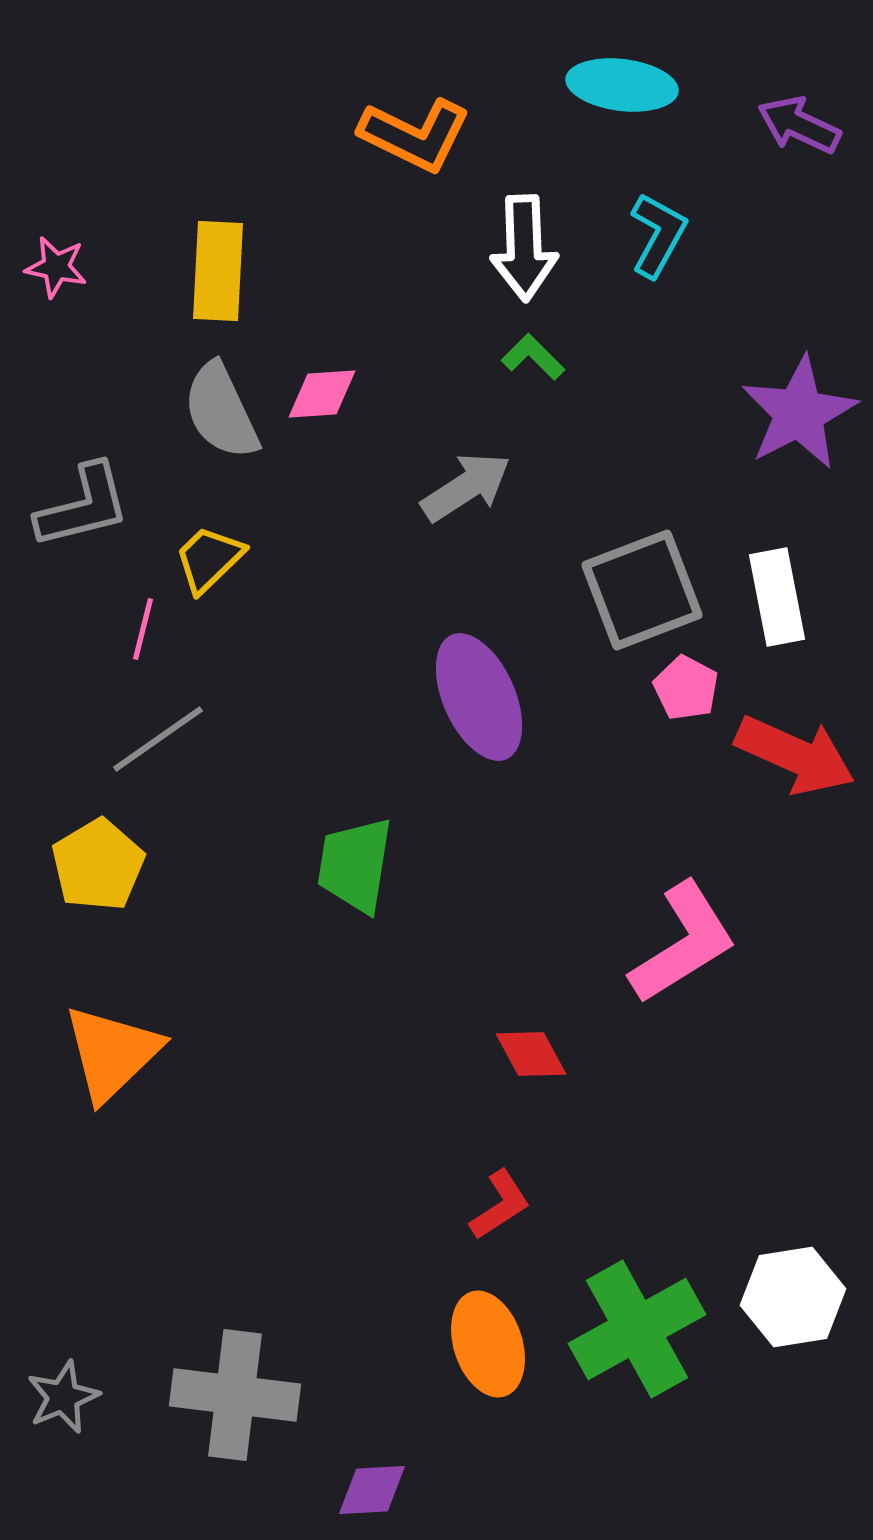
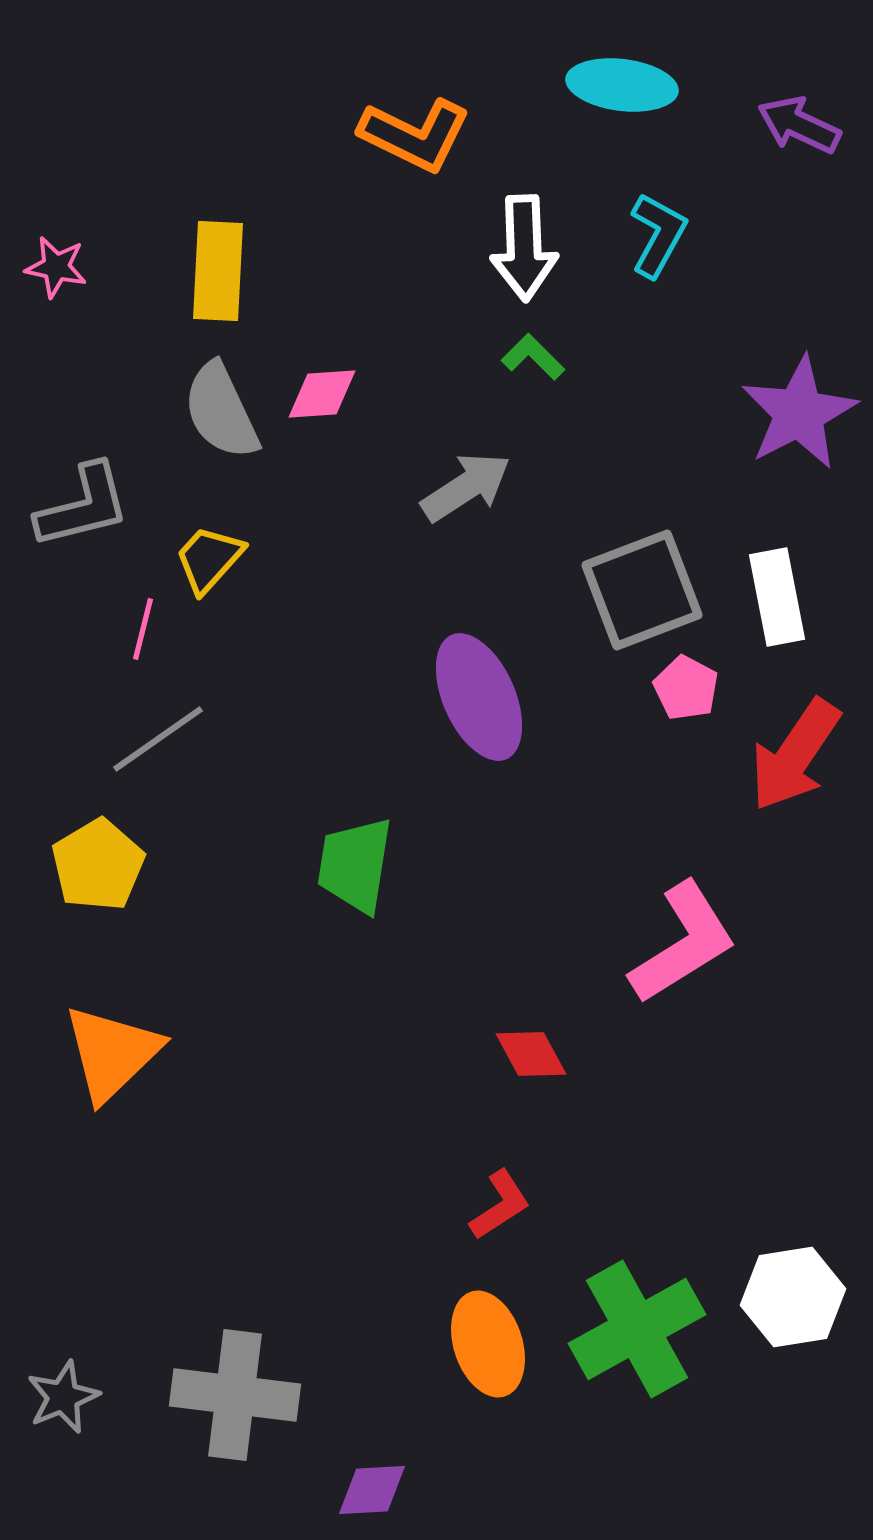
yellow trapezoid: rotated 4 degrees counterclockwise
red arrow: rotated 100 degrees clockwise
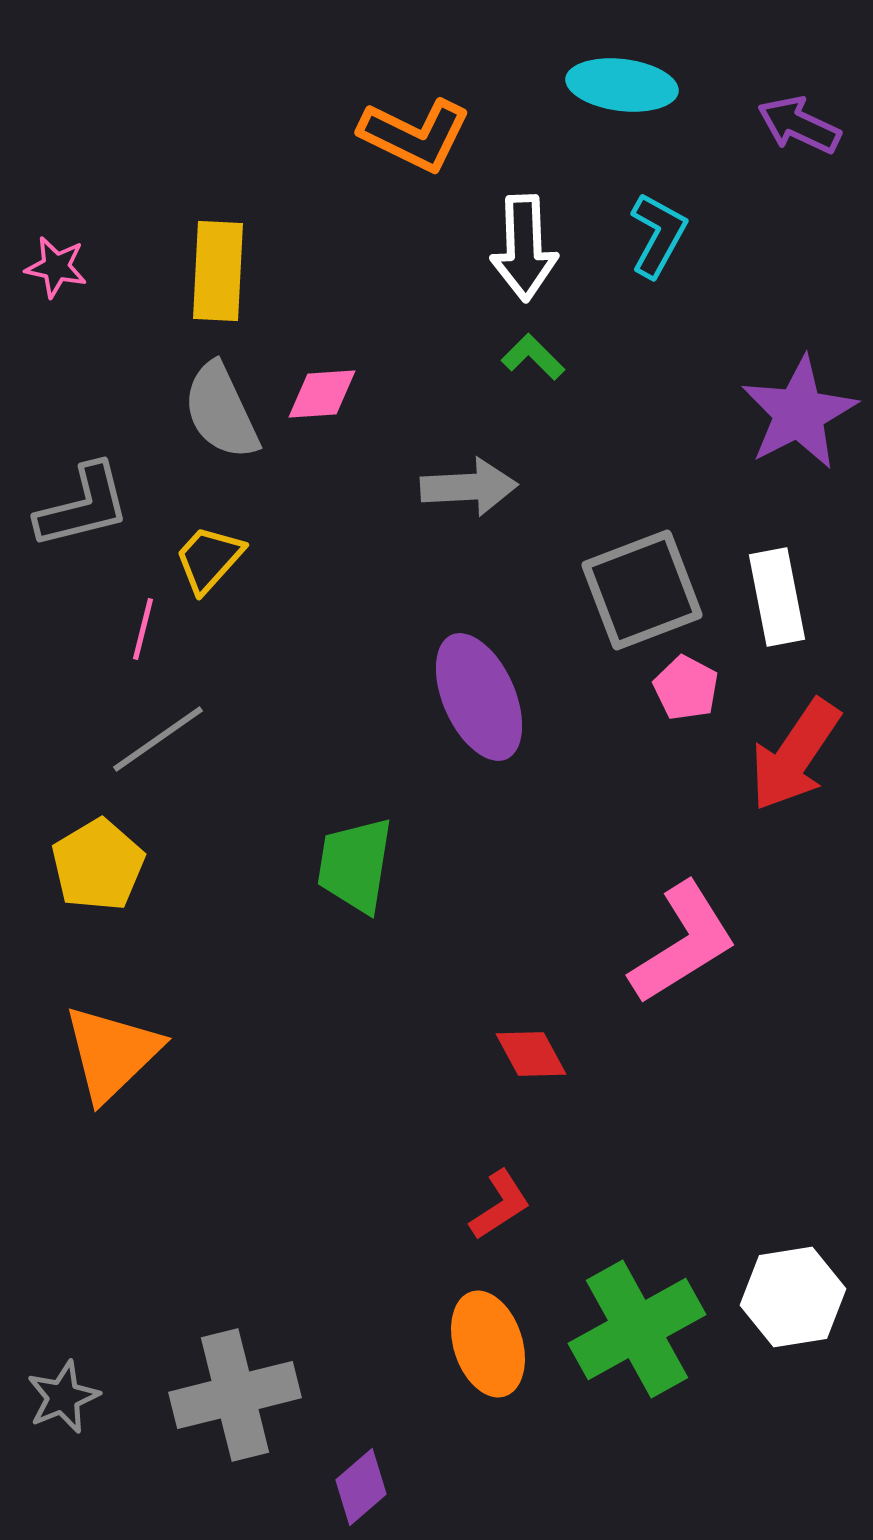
gray arrow: moved 3 px right; rotated 30 degrees clockwise
gray cross: rotated 21 degrees counterclockwise
purple diamond: moved 11 px left, 3 px up; rotated 38 degrees counterclockwise
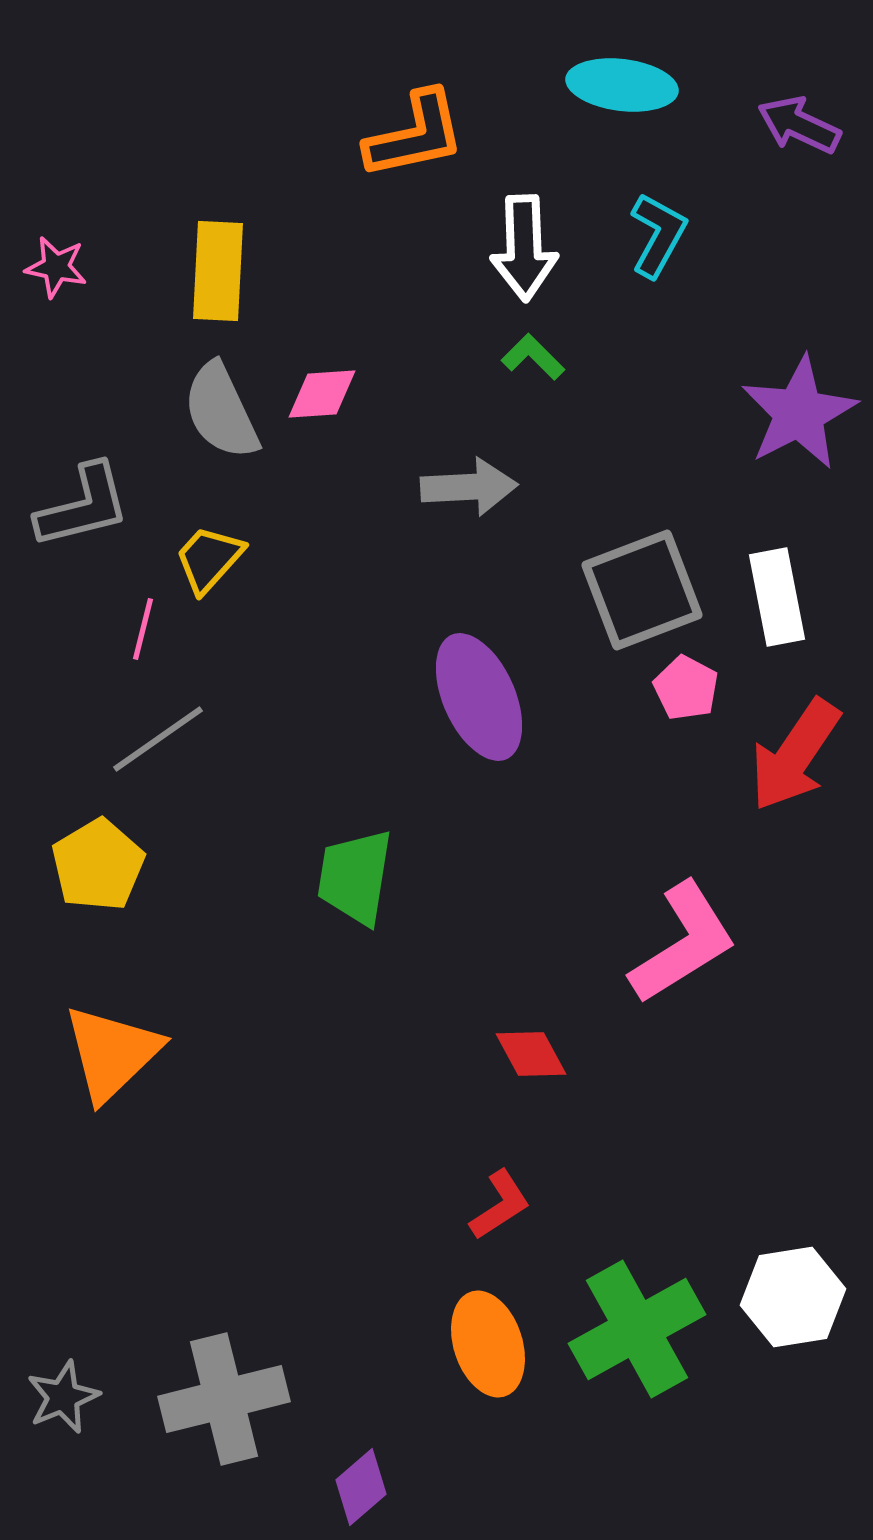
orange L-shape: rotated 38 degrees counterclockwise
green trapezoid: moved 12 px down
gray cross: moved 11 px left, 4 px down
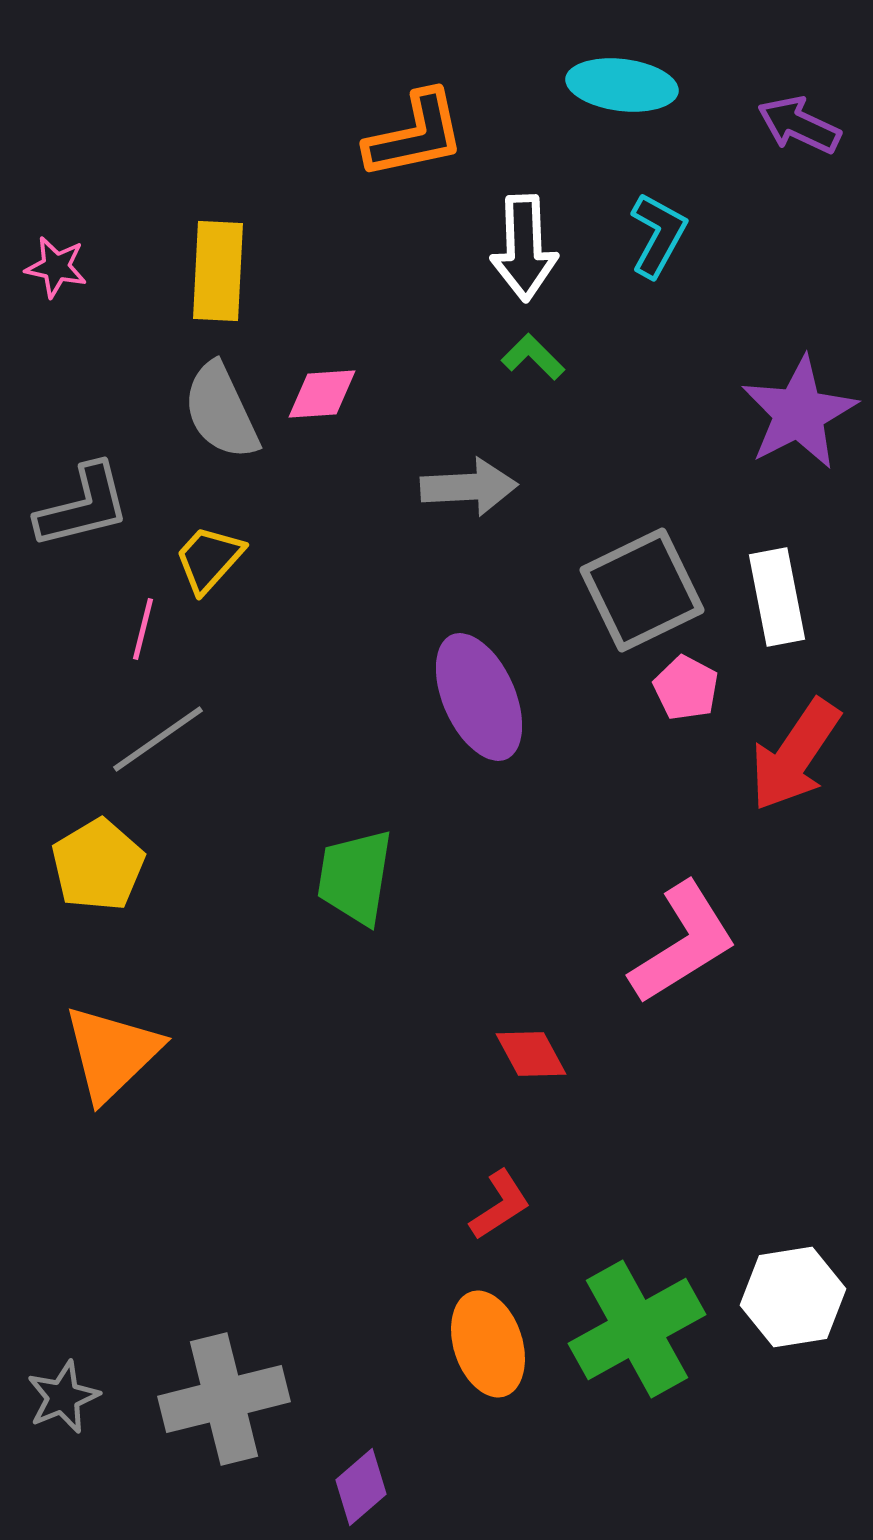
gray square: rotated 5 degrees counterclockwise
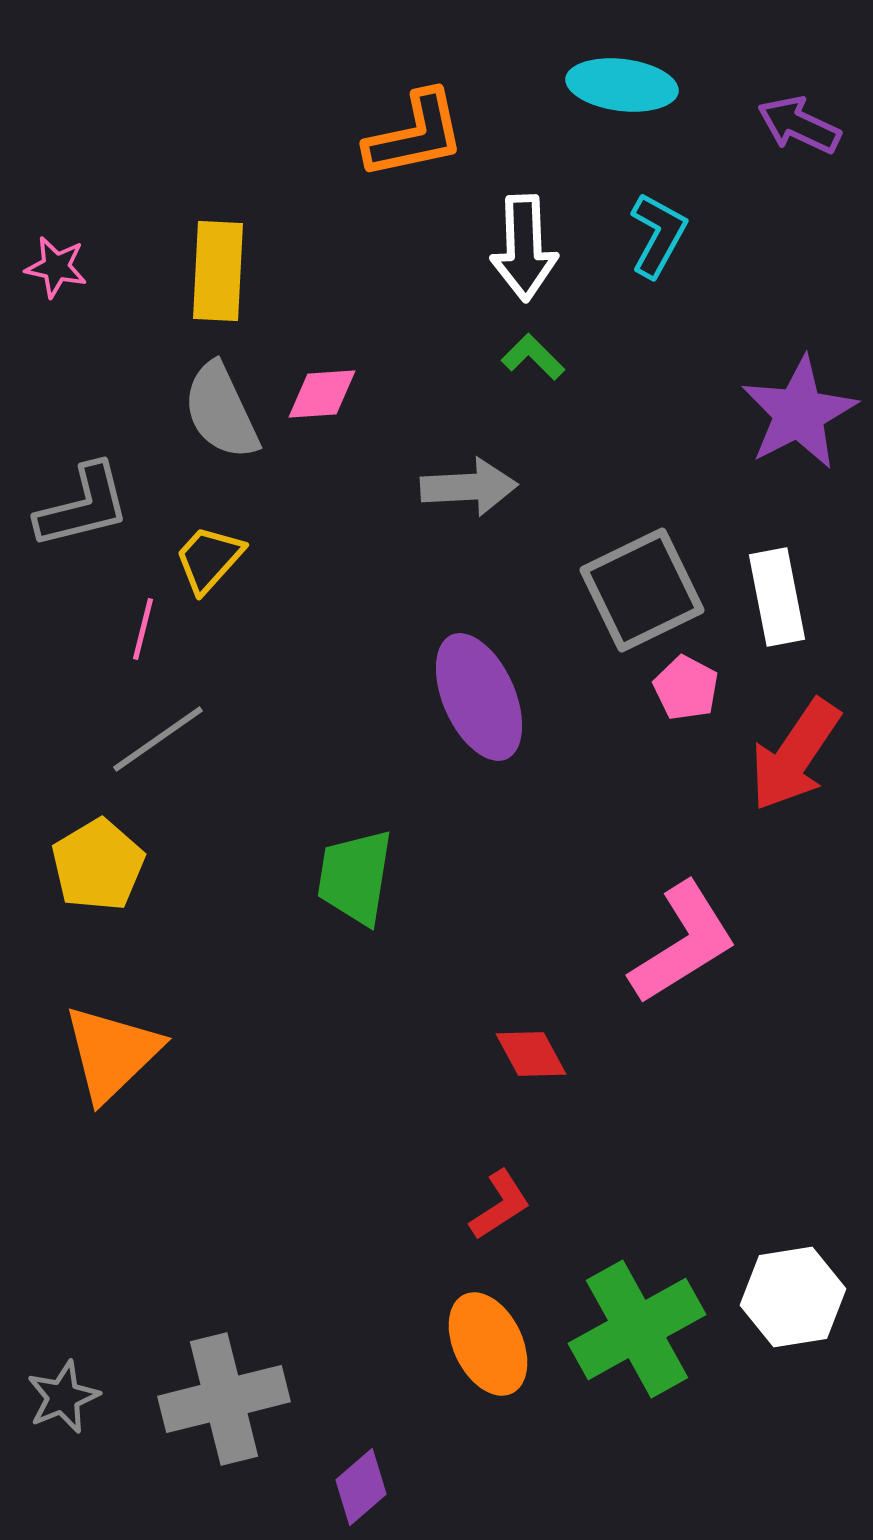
orange ellipse: rotated 8 degrees counterclockwise
